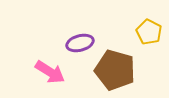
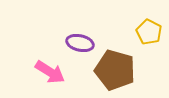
purple ellipse: rotated 28 degrees clockwise
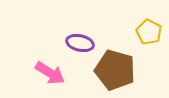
pink arrow: moved 1 px down
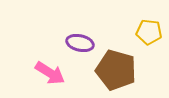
yellow pentagon: rotated 20 degrees counterclockwise
brown pentagon: moved 1 px right
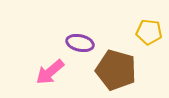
pink arrow: moved 1 px up; rotated 108 degrees clockwise
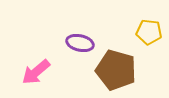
pink arrow: moved 14 px left
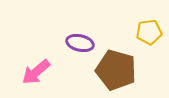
yellow pentagon: rotated 15 degrees counterclockwise
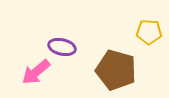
yellow pentagon: rotated 10 degrees clockwise
purple ellipse: moved 18 px left, 4 px down
